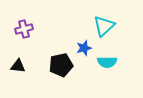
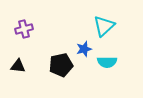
blue star: moved 1 px down
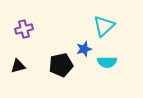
black triangle: rotated 21 degrees counterclockwise
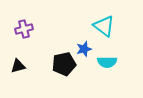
cyan triangle: rotated 40 degrees counterclockwise
black pentagon: moved 3 px right, 1 px up
